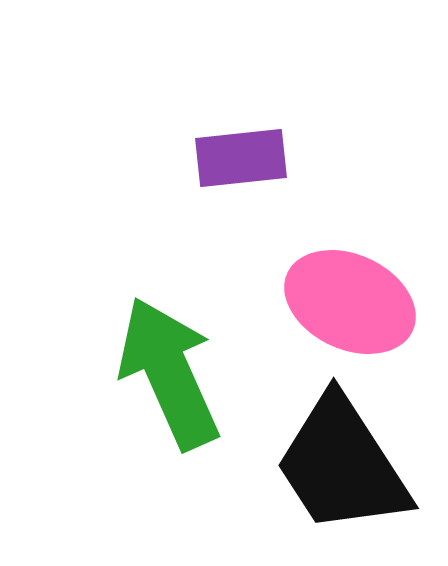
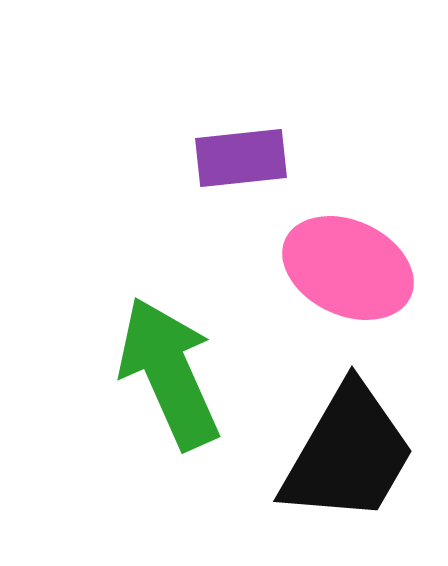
pink ellipse: moved 2 px left, 34 px up
black trapezoid: moved 6 px right, 11 px up; rotated 117 degrees counterclockwise
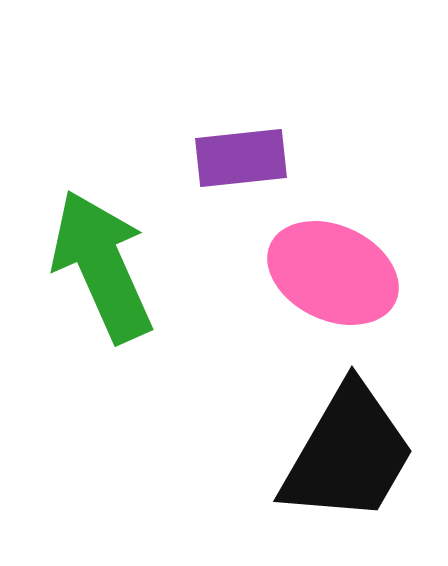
pink ellipse: moved 15 px left, 5 px down
green arrow: moved 67 px left, 107 px up
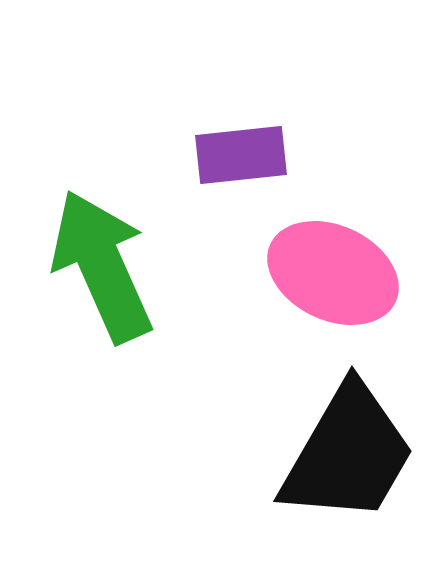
purple rectangle: moved 3 px up
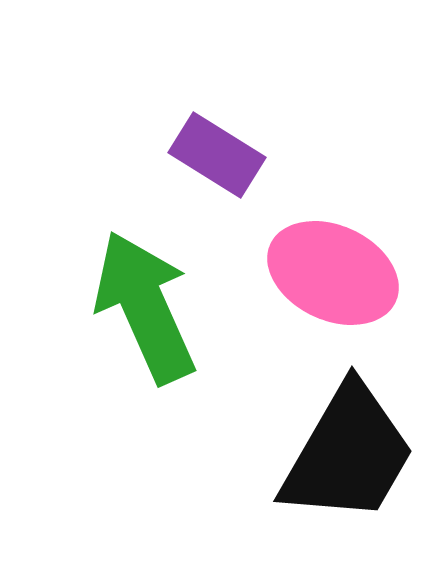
purple rectangle: moved 24 px left; rotated 38 degrees clockwise
green arrow: moved 43 px right, 41 px down
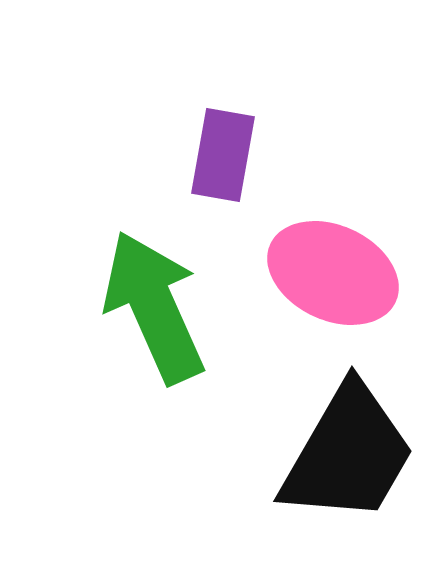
purple rectangle: moved 6 px right; rotated 68 degrees clockwise
green arrow: moved 9 px right
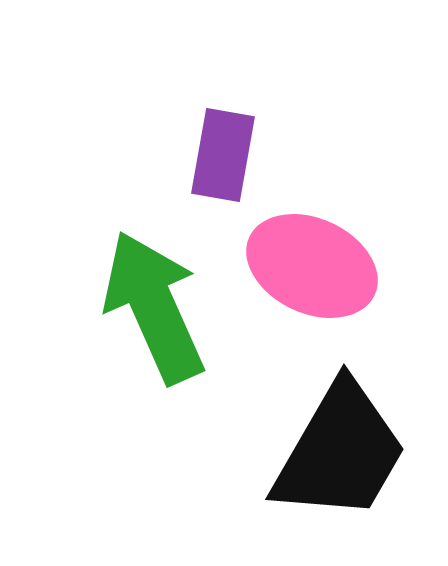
pink ellipse: moved 21 px left, 7 px up
black trapezoid: moved 8 px left, 2 px up
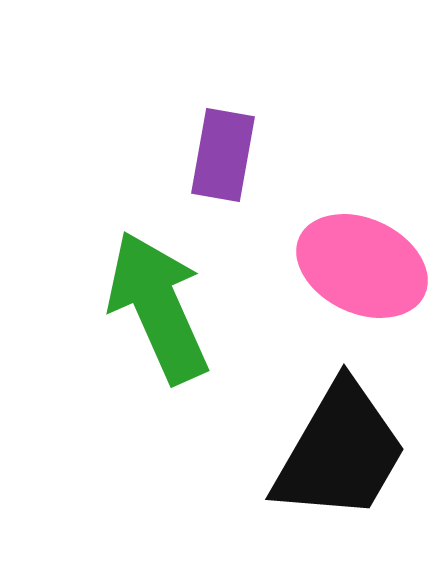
pink ellipse: moved 50 px right
green arrow: moved 4 px right
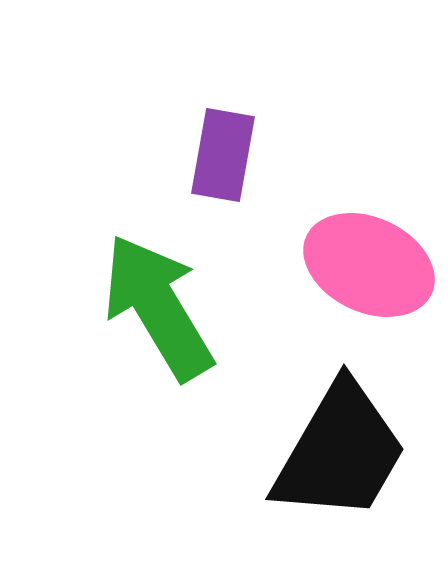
pink ellipse: moved 7 px right, 1 px up
green arrow: rotated 7 degrees counterclockwise
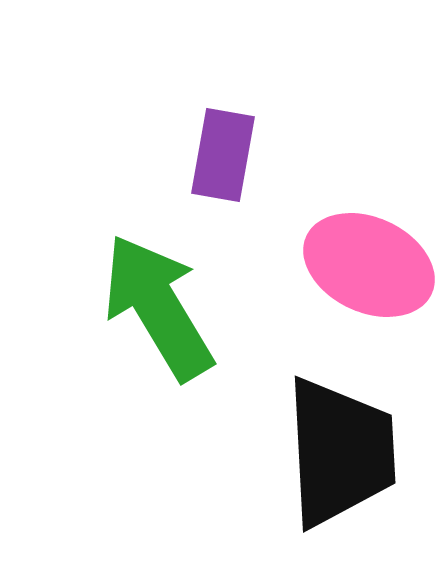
black trapezoid: rotated 33 degrees counterclockwise
